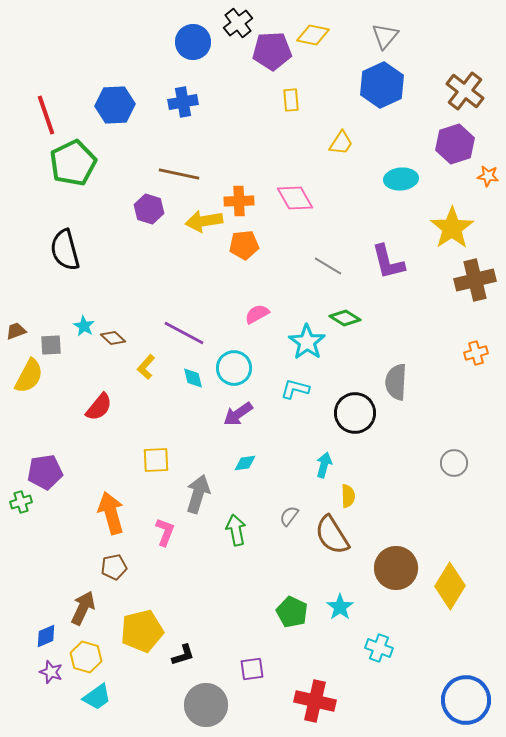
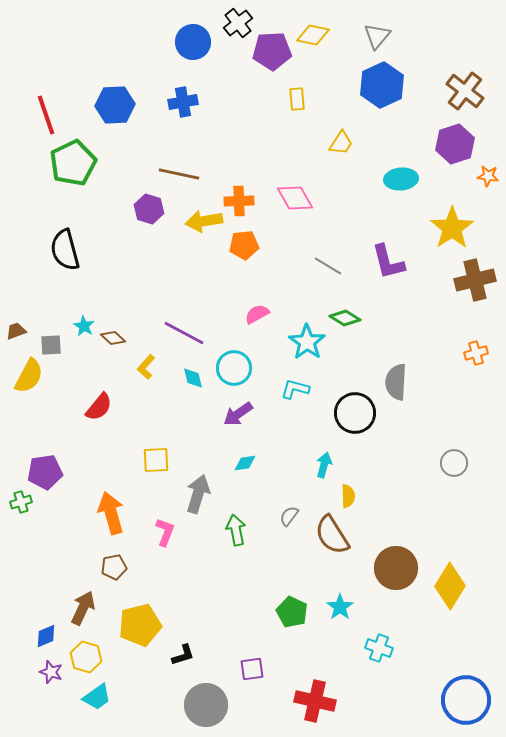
gray triangle at (385, 36): moved 8 px left
yellow rectangle at (291, 100): moved 6 px right, 1 px up
yellow pentagon at (142, 631): moved 2 px left, 6 px up
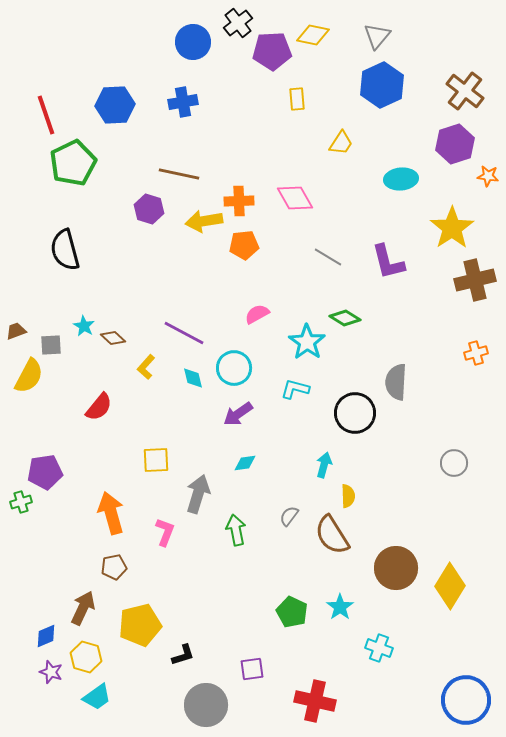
gray line at (328, 266): moved 9 px up
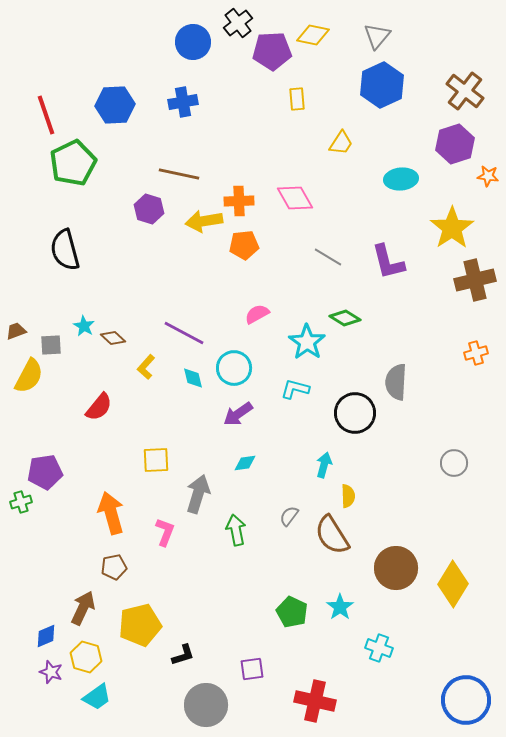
yellow diamond at (450, 586): moved 3 px right, 2 px up
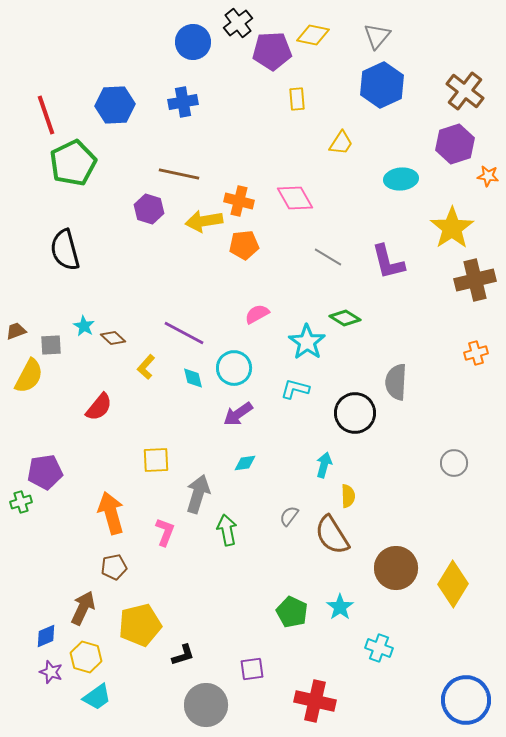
orange cross at (239, 201): rotated 16 degrees clockwise
green arrow at (236, 530): moved 9 px left
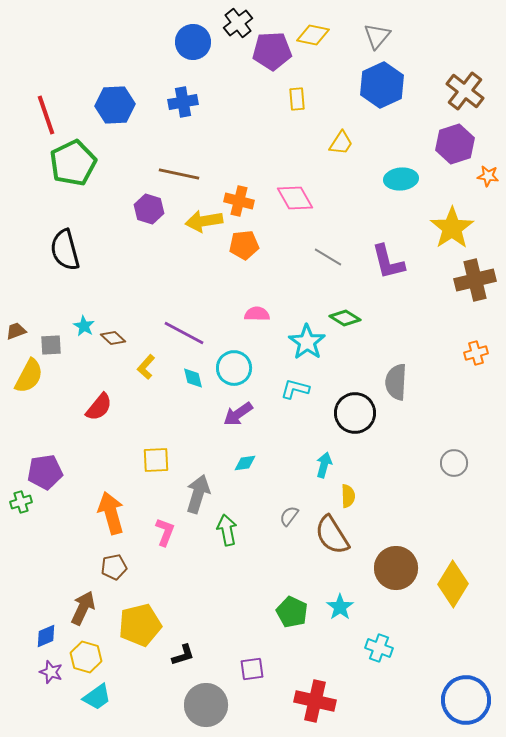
pink semicircle at (257, 314): rotated 30 degrees clockwise
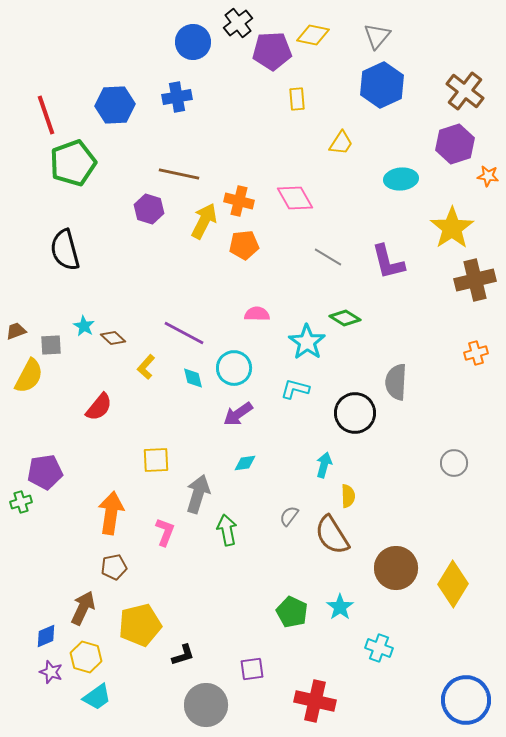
blue cross at (183, 102): moved 6 px left, 5 px up
green pentagon at (73, 163): rotated 6 degrees clockwise
yellow arrow at (204, 221): rotated 126 degrees clockwise
orange arrow at (111, 513): rotated 24 degrees clockwise
